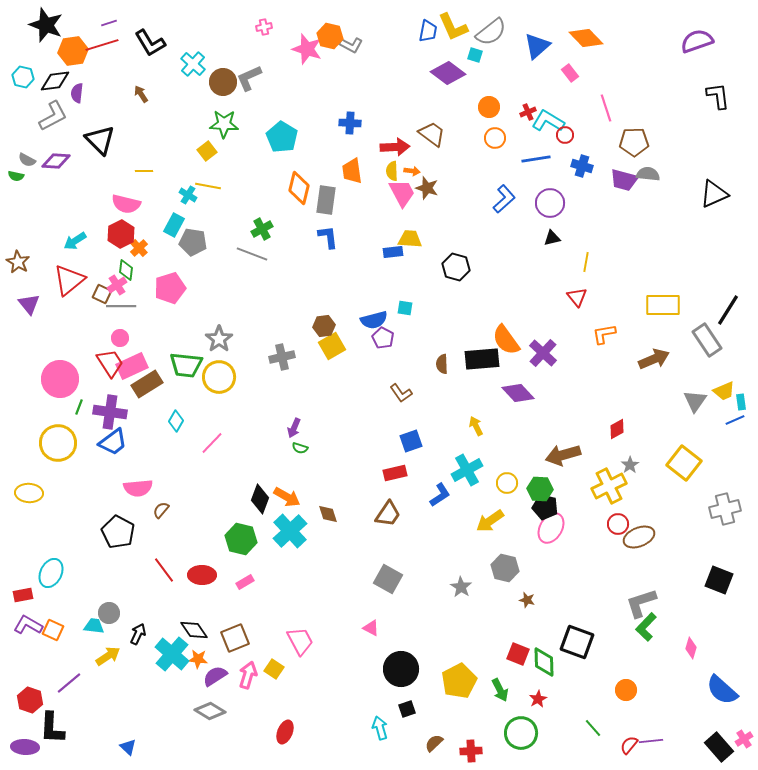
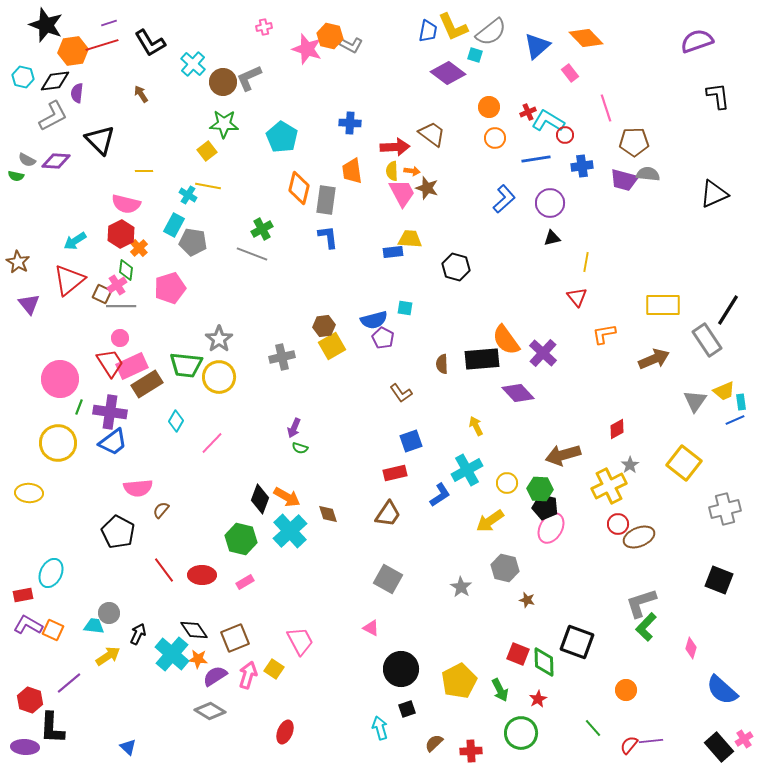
blue cross at (582, 166): rotated 25 degrees counterclockwise
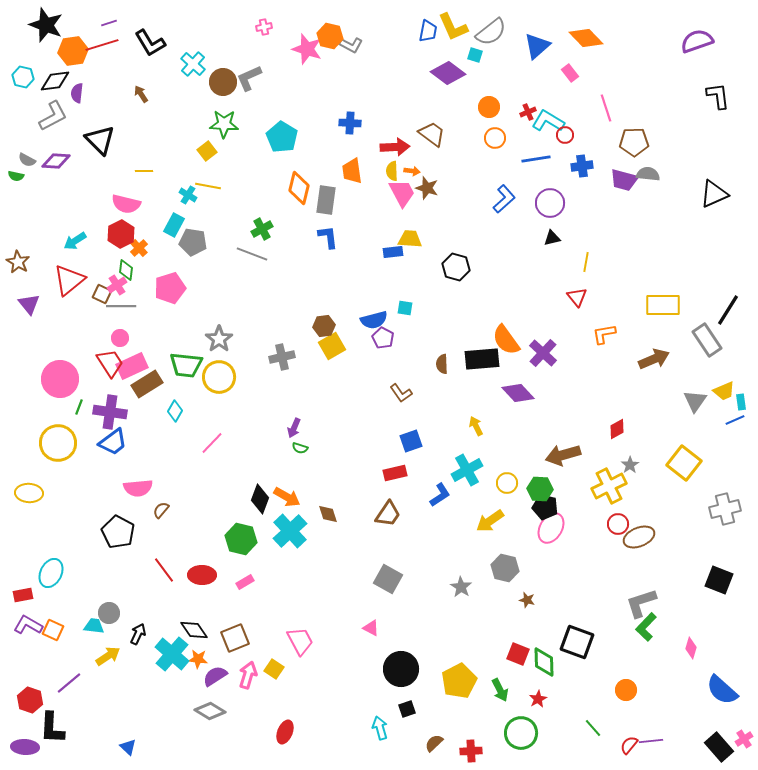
cyan diamond at (176, 421): moved 1 px left, 10 px up
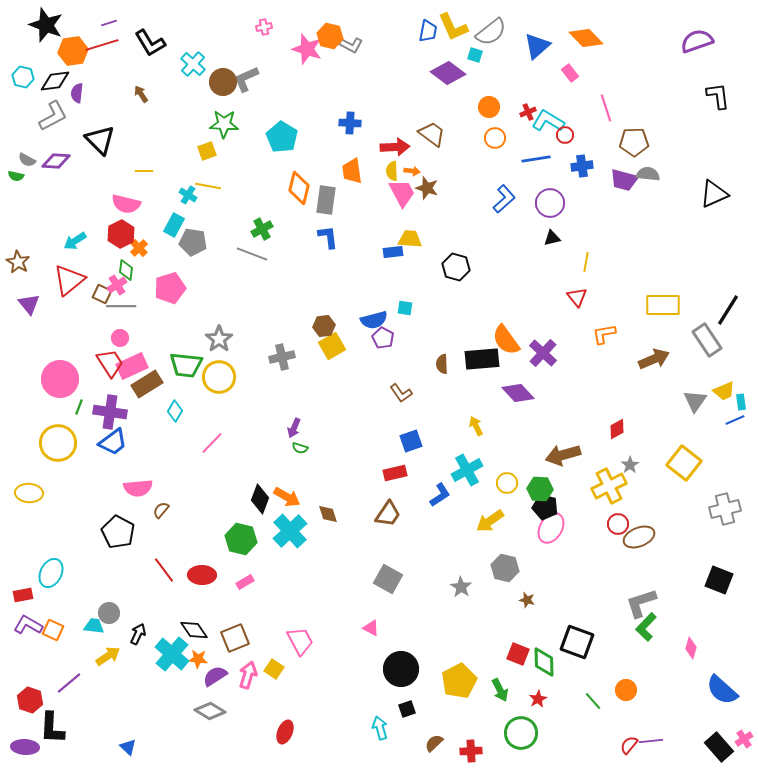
gray L-shape at (249, 78): moved 3 px left, 1 px down
yellow square at (207, 151): rotated 18 degrees clockwise
green line at (593, 728): moved 27 px up
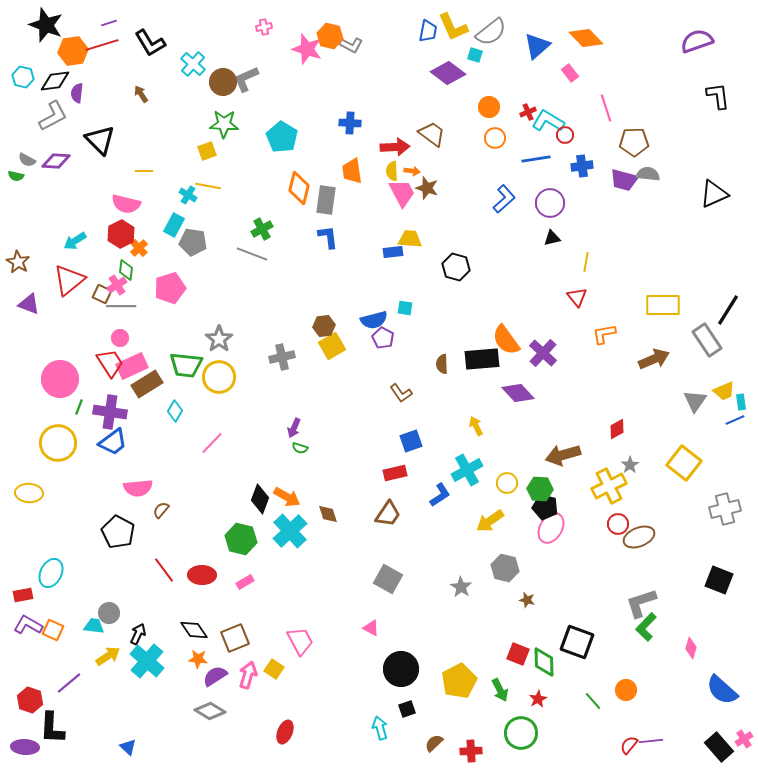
purple triangle at (29, 304): rotated 30 degrees counterclockwise
cyan cross at (172, 654): moved 25 px left, 7 px down
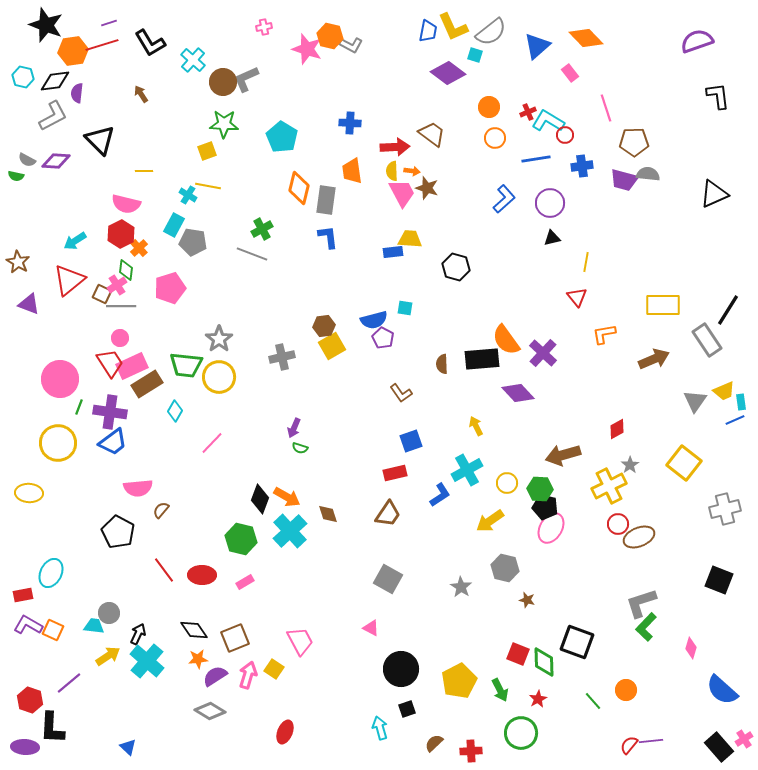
cyan cross at (193, 64): moved 4 px up
orange star at (198, 659): rotated 12 degrees counterclockwise
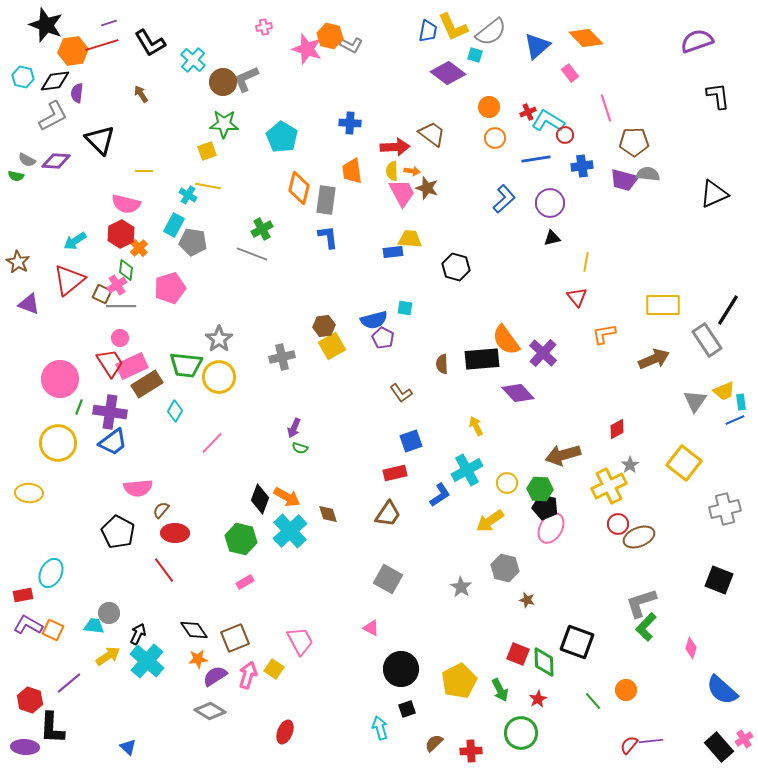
red ellipse at (202, 575): moved 27 px left, 42 px up
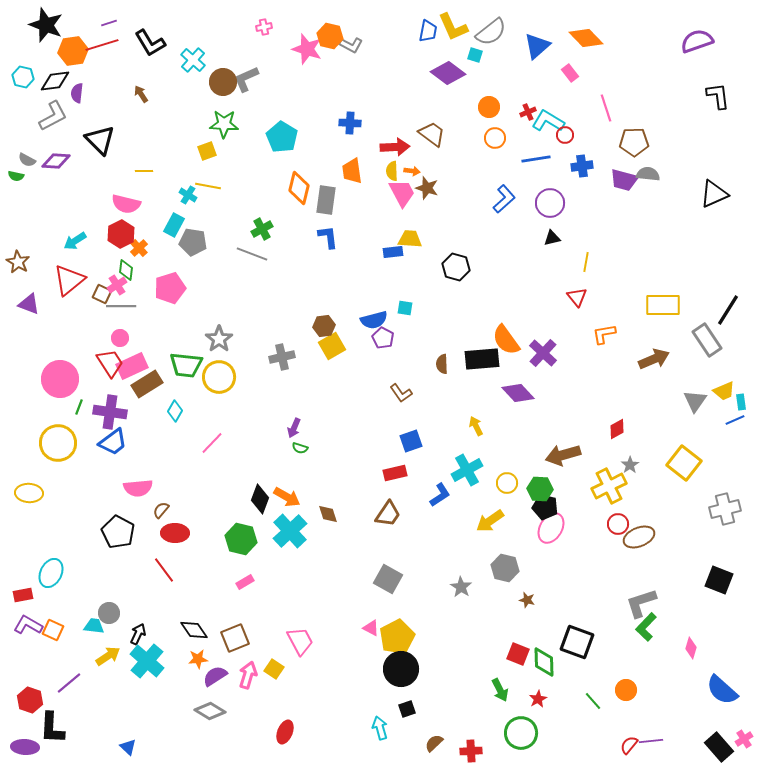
yellow pentagon at (459, 681): moved 62 px left, 44 px up
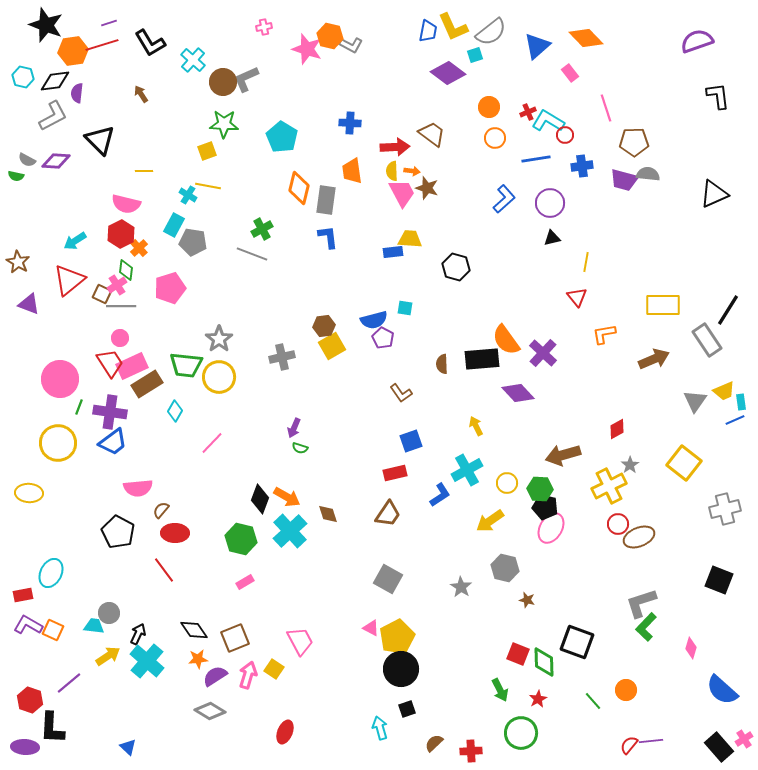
cyan square at (475, 55): rotated 35 degrees counterclockwise
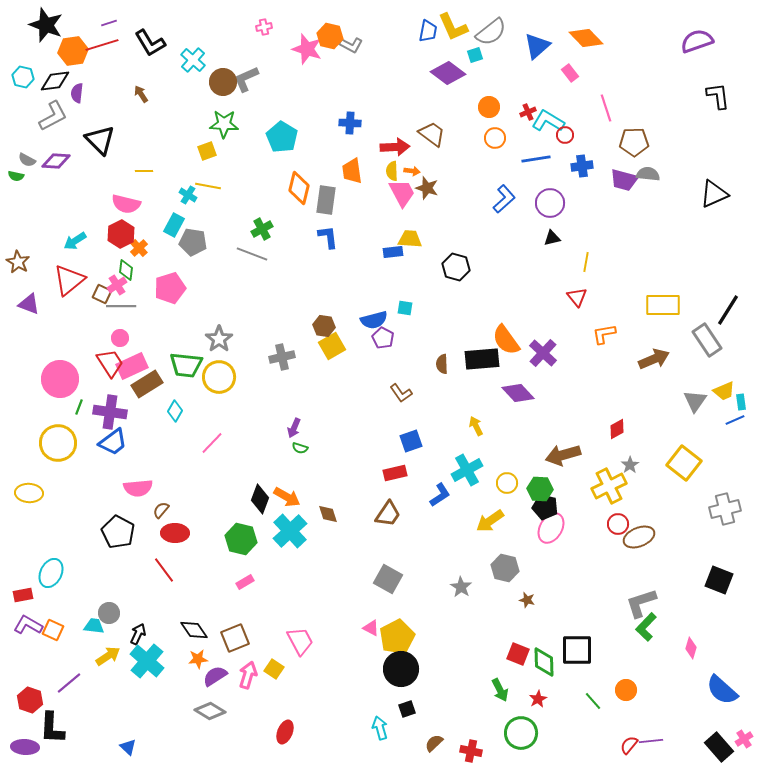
brown hexagon at (324, 326): rotated 15 degrees clockwise
black square at (577, 642): moved 8 px down; rotated 20 degrees counterclockwise
red cross at (471, 751): rotated 15 degrees clockwise
